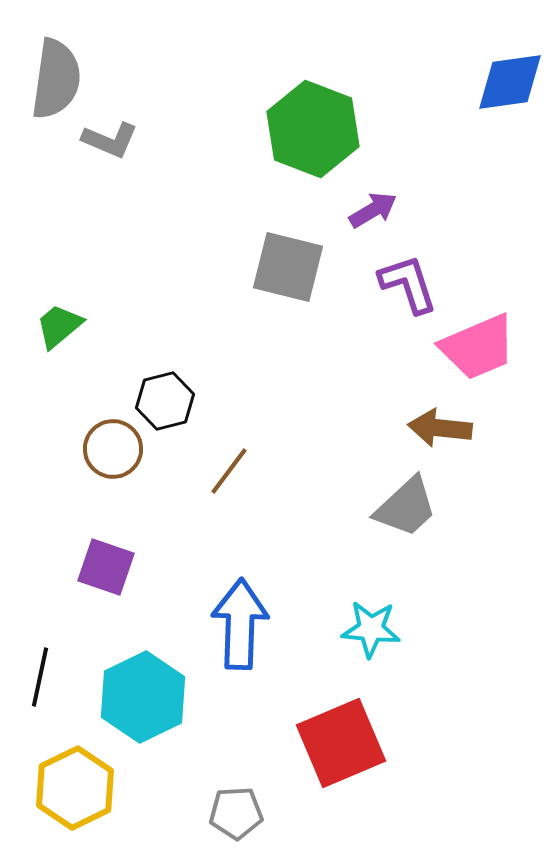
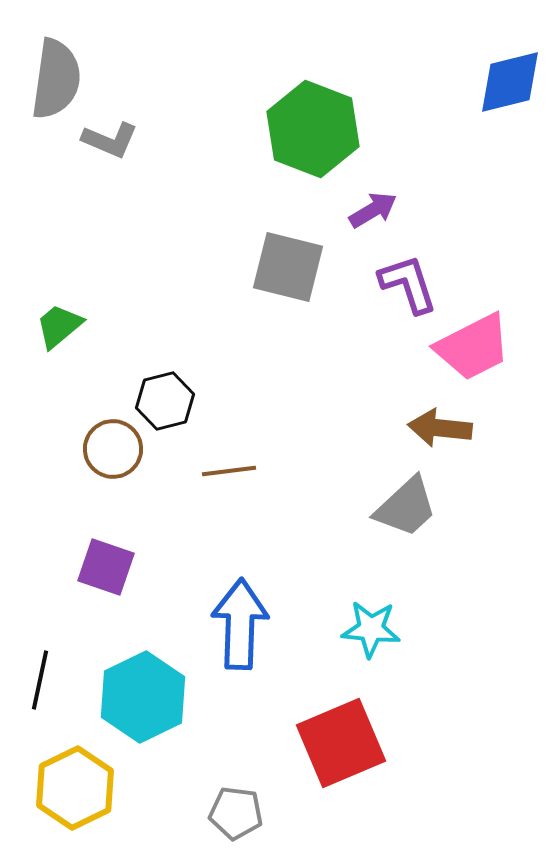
blue diamond: rotated 6 degrees counterclockwise
pink trapezoid: moved 5 px left; rotated 4 degrees counterclockwise
brown line: rotated 46 degrees clockwise
black line: moved 3 px down
gray pentagon: rotated 10 degrees clockwise
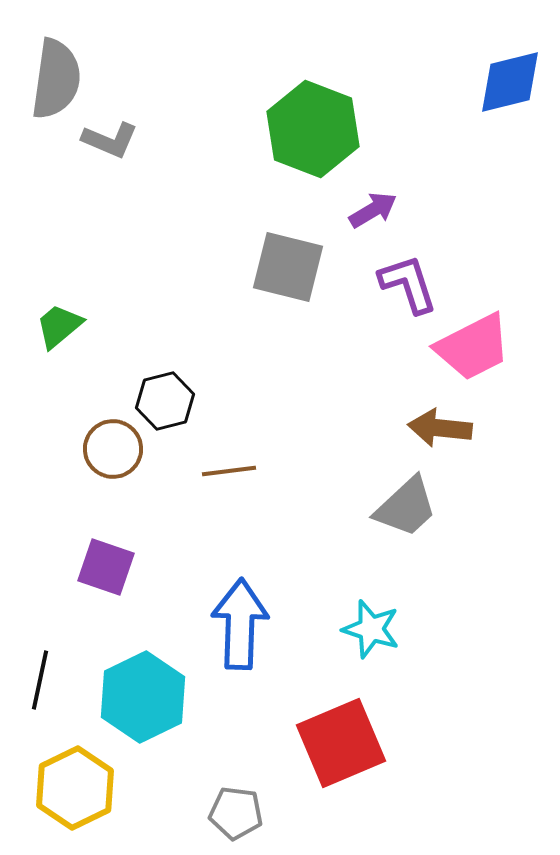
cyan star: rotated 12 degrees clockwise
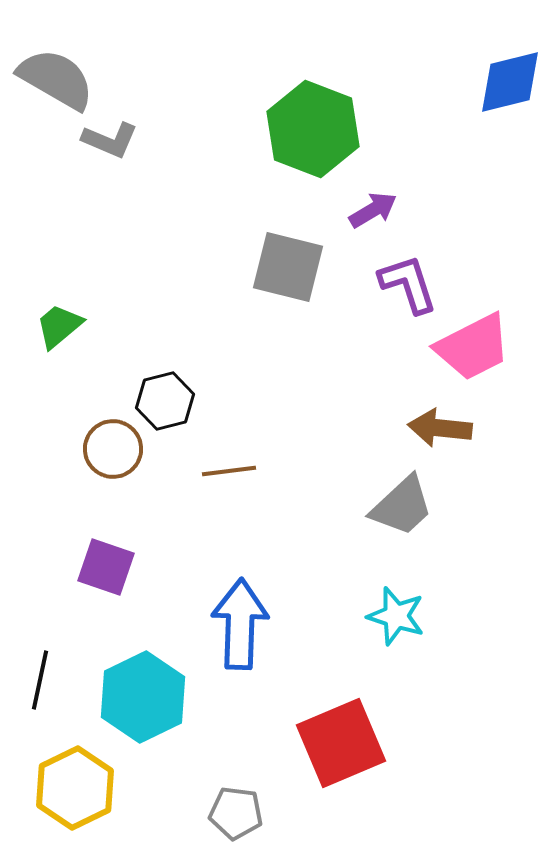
gray semicircle: rotated 68 degrees counterclockwise
gray trapezoid: moved 4 px left, 1 px up
cyan star: moved 25 px right, 13 px up
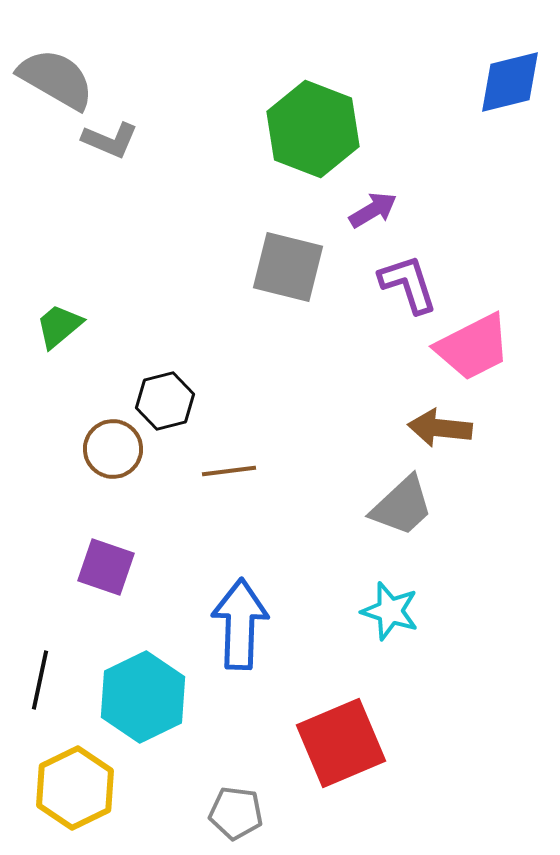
cyan star: moved 6 px left, 5 px up
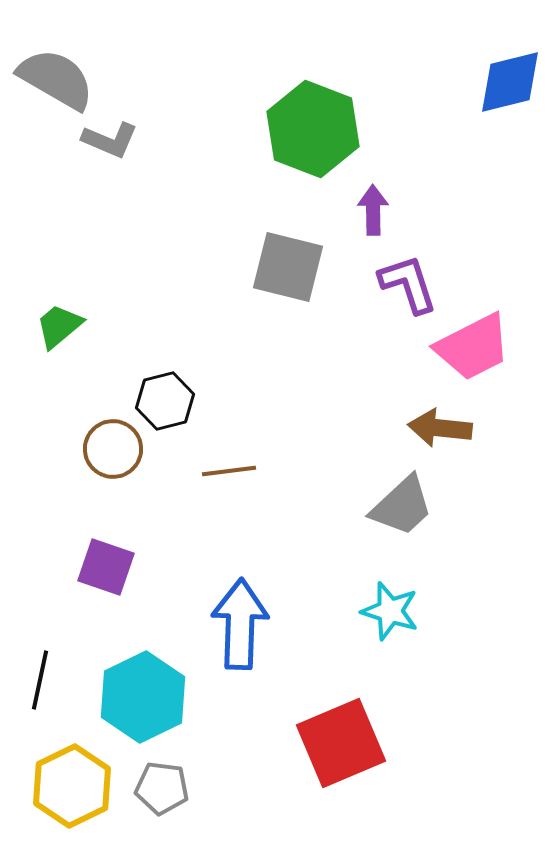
purple arrow: rotated 60 degrees counterclockwise
yellow hexagon: moved 3 px left, 2 px up
gray pentagon: moved 74 px left, 25 px up
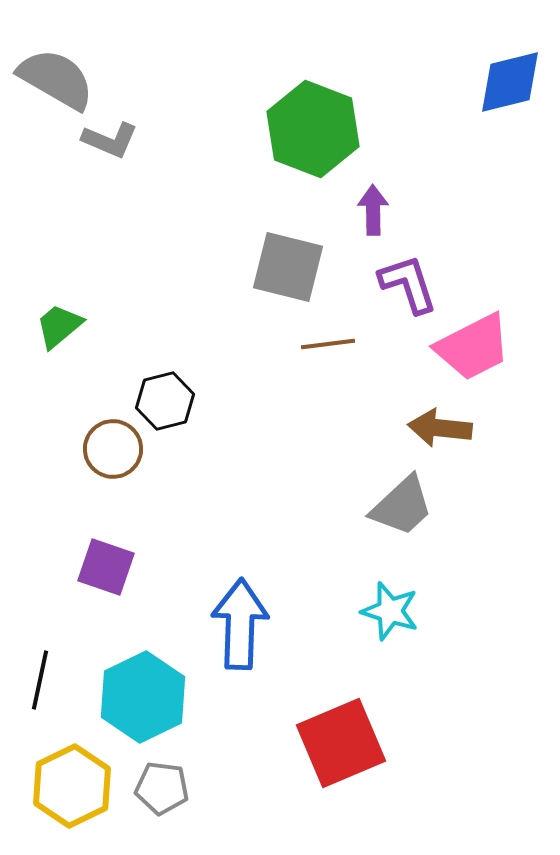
brown line: moved 99 px right, 127 px up
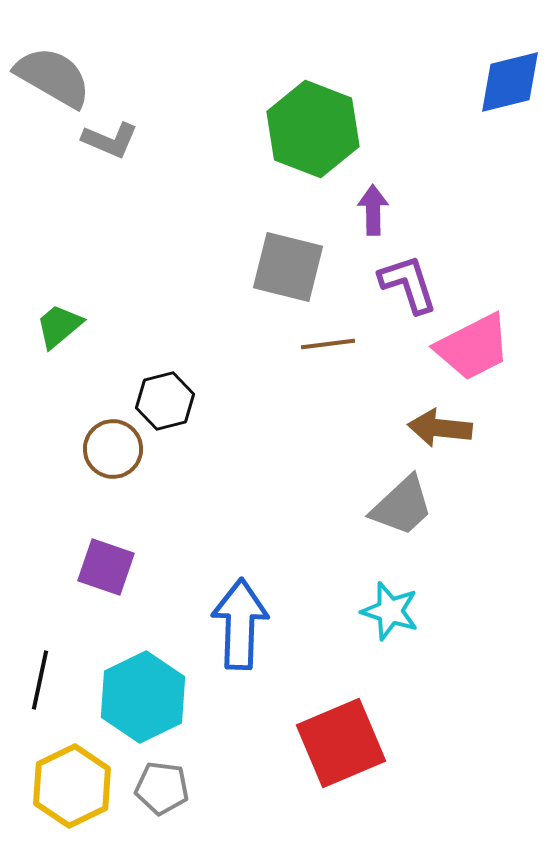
gray semicircle: moved 3 px left, 2 px up
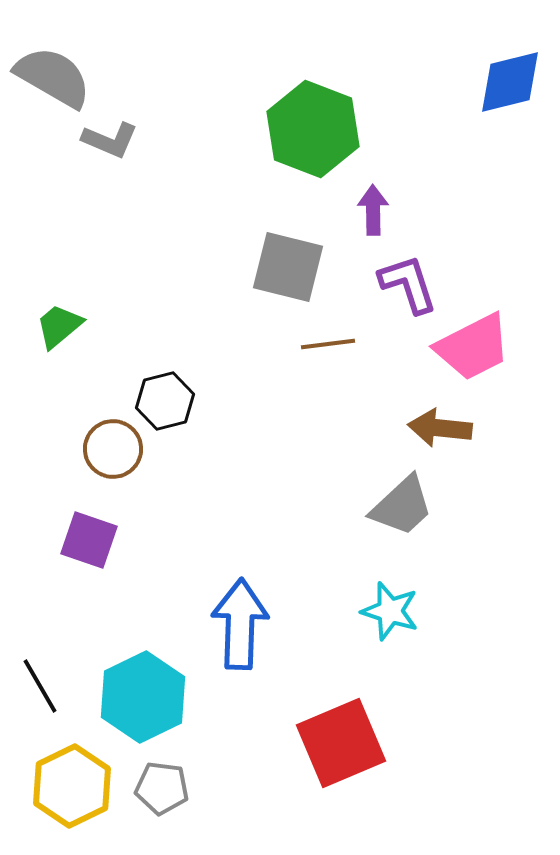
purple square: moved 17 px left, 27 px up
black line: moved 6 px down; rotated 42 degrees counterclockwise
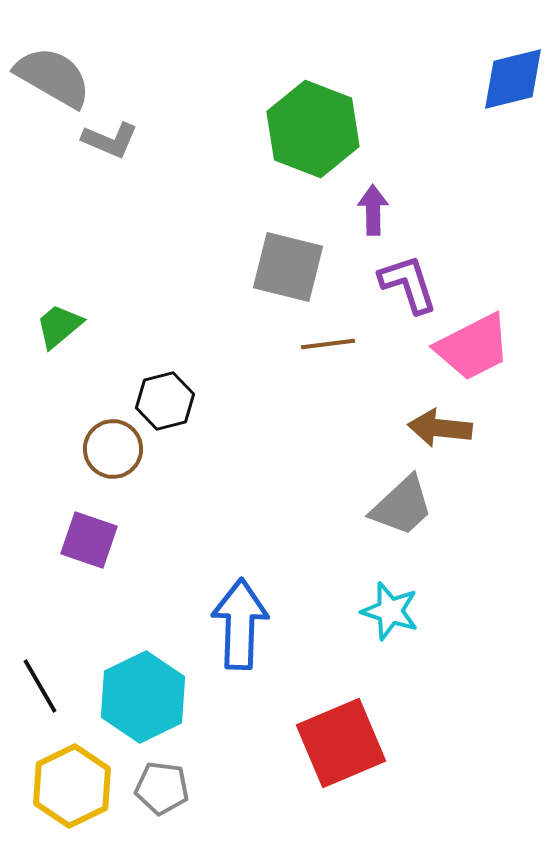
blue diamond: moved 3 px right, 3 px up
